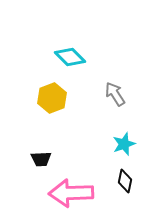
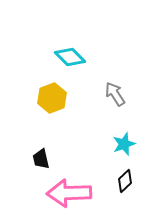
black trapezoid: rotated 80 degrees clockwise
black diamond: rotated 35 degrees clockwise
pink arrow: moved 2 px left
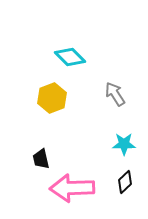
cyan star: rotated 20 degrees clockwise
black diamond: moved 1 px down
pink arrow: moved 3 px right, 5 px up
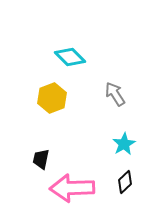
cyan star: rotated 30 degrees counterclockwise
black trapezoid: rotated 25 degrees clockwise
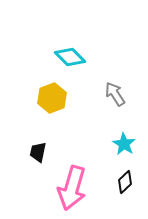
cyan star: rotated 10 degrees counterclockwise
black trapezoid: moved 3 px left, 7 px up
pink arrow: rotated 72 degrees counterclockwise
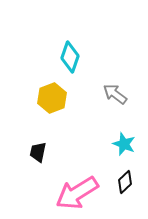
cyan diamond: rotated 64 degrees clockwise
gray arrow: rotated 20 degrees counterclockwise
cyan star: rotated 10 degrees counterclockwise
pink arrow: moved 5 px right, 5 px down; rotated 42 degrees clockwise
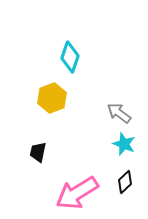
gray arrow: moved 4 px right, 19 px down
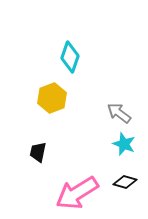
black diamond: rotated 60 degrees clockwise
